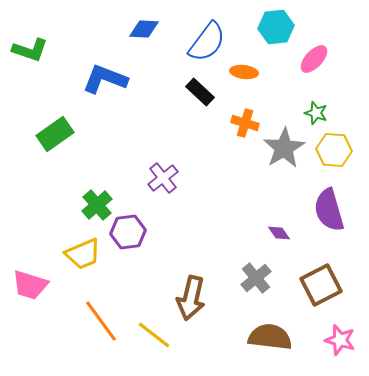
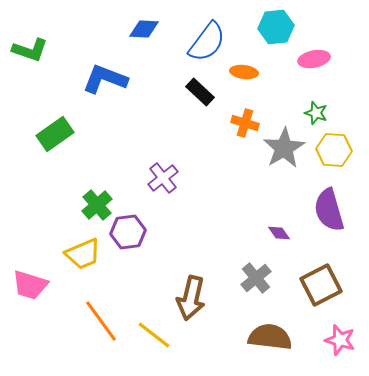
pink ellipse: rotated 36 degrees clockwise
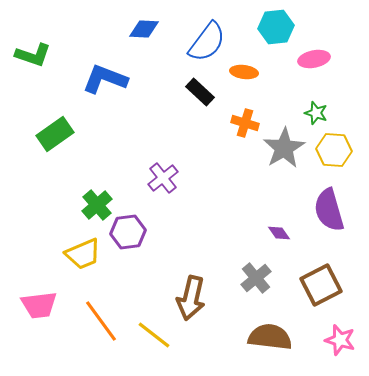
green L-shape: moved 3 px right, 5 px down
pink trapezoid: moved 9 px right, 20 px down; rotated 24 degrees counterclockwise
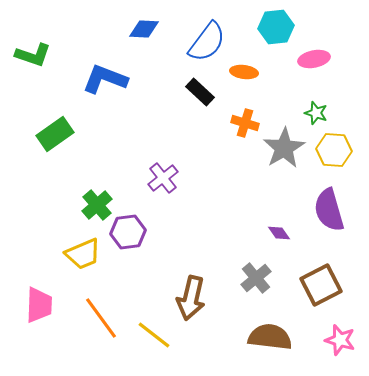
pink trapezoid: rotated 81 degrees counterclockwise
orange line: moved 3 px up
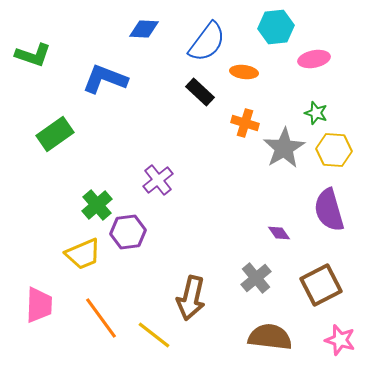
purple cross: moved 5 px left, 2 px down
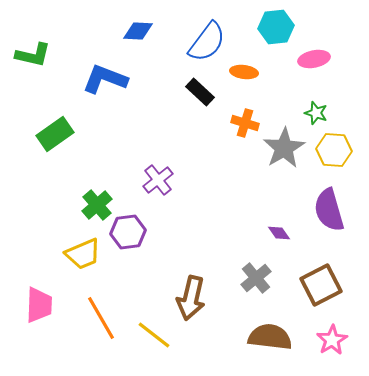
blue diamond: moved 6 px left, 2 px down
green L-shape: rotated 6 degrees counterclockwise
orange line: rotated 6 degrees clockwise
pink star: moved 8 px left; rotated 24 degrees clockwise
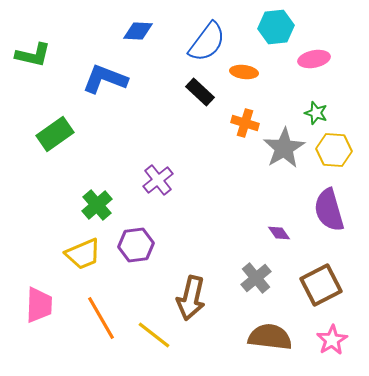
purple hexagon: moved 8 px right, 13 px down
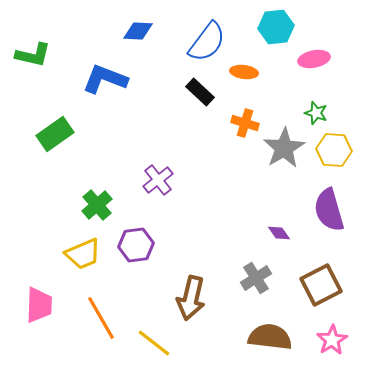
gray cross: rotated 8 degrees clockwise
yellow line: moved 8 px down
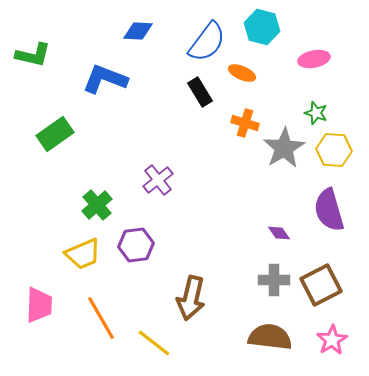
cyan hexagon: moved 14 px left; rotated 20 degrees clockwise
orange ellipse: moved 2 px left, 1 px down; rotated 16 degrees clockwise
black rectangle: rotated 16 degrees clockwise
gray cross: moved 18 px right, 2 px down; rotated 32 degrees clockwise
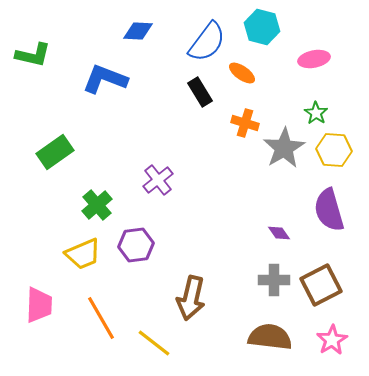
orange ellipse: rotated 12 degrees clockwise
green star: rotated 15 degrees clockwise
green rectangle: moved 18 px down
